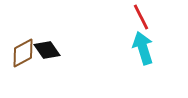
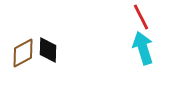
black diamond: moved 1 px right; rotated 36 degrees clockwise
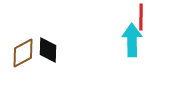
red line: rotated 28 degrees clockwise
cyan arrow: moved 11 px left, 8 px up; rotated 16 degrees clockwise
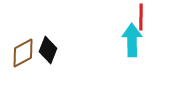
black diamond: rotated 20 degrees clockwise
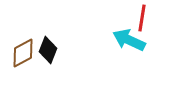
red line: moved 1 px right, 1 px down; rotated 8 degrees clockwise
cyan arrow: moved 3 px left; rotated 64 degrees counterclockwise
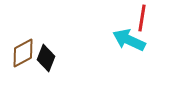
black diamond: moved 2 px left, 8 px down
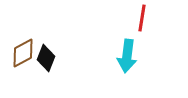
cyan arrow: moved 2 px left, 16 px down; rotated 108 degrees counterclockwise
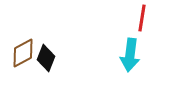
cyan arrow: moved 3 px right, 1 px up
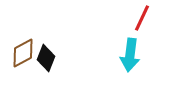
red line: rotated 16 degrees clockwise
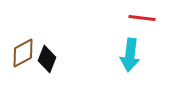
red line: rotated 72 degrees clockwise
black diamond: moved 1 px right, 1 px down
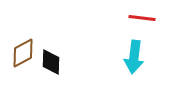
cyan arrow: moved 4 px right, 2 px down
black diamond: moved 4 px right, 3 px down; rotated 20 degrees counterclockwise
